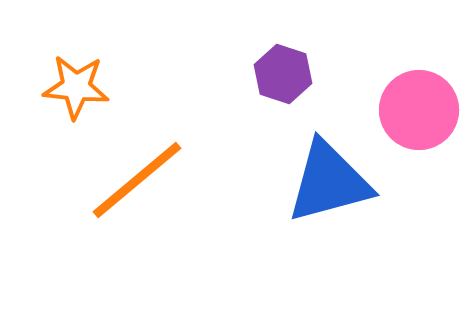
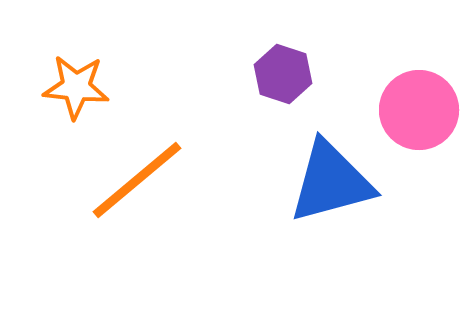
blue triangle: moved 2 px right
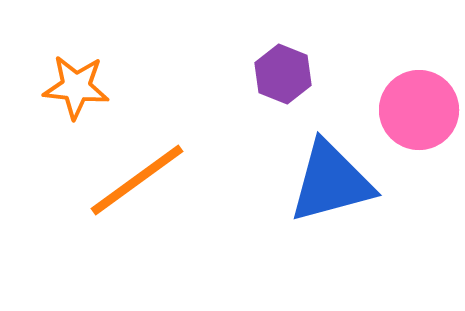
purple hexagon: rotated 4 degrees clockwise
orange line: rotated 4 degrees clockwise
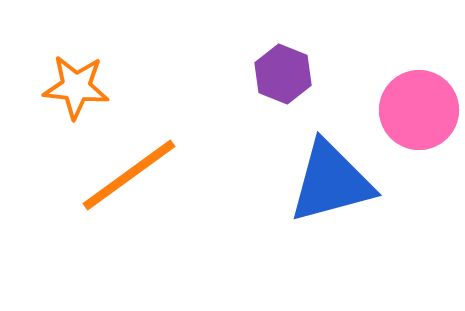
orange line: moved 8 px left, 5 px up
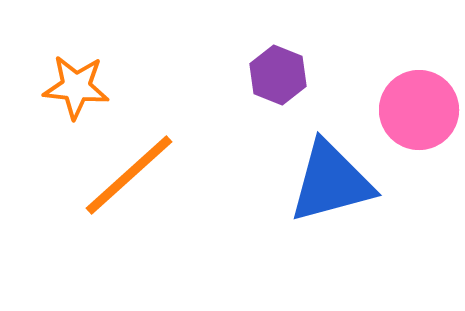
purple hexagon: moved 5 px left, 1 px down
orange line: rotated 6 degrees counterclockwise
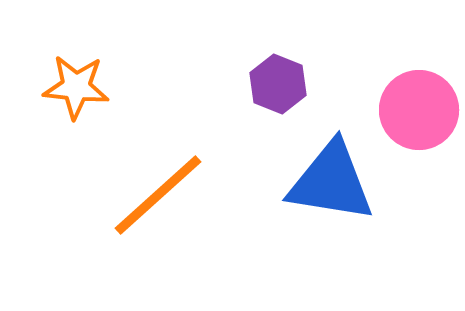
purple hexagon: moved 9 px down
orange line: moved 29 px right, 20 px down
blue triangle: rotated 24 degrees clockwise
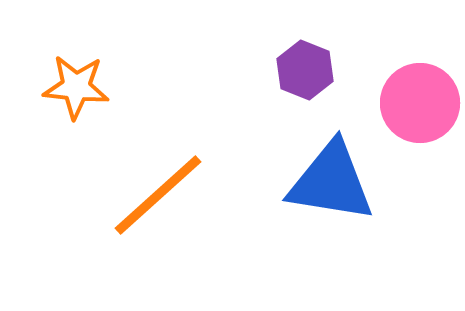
purple hexagon: moved 27 px right, 14 px up
pink circle: moved 1 px right, 7 px up
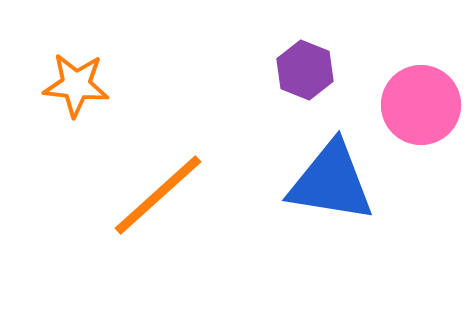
orange star: moved 2 px up
pink circle: moved 1 px right, 2 px down
